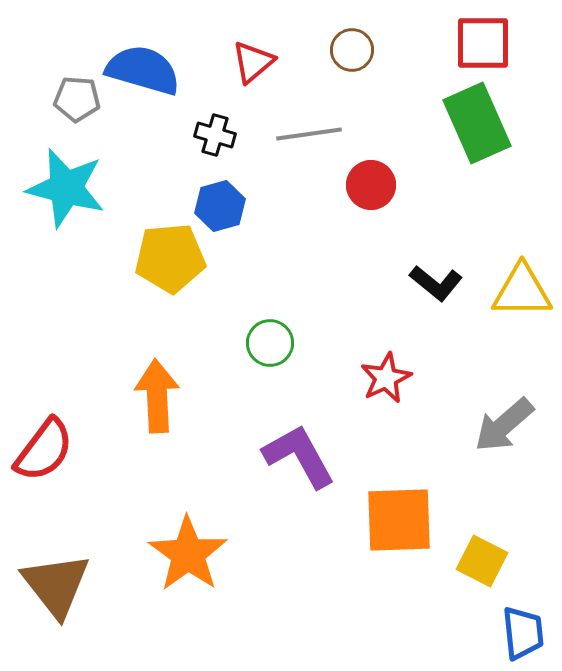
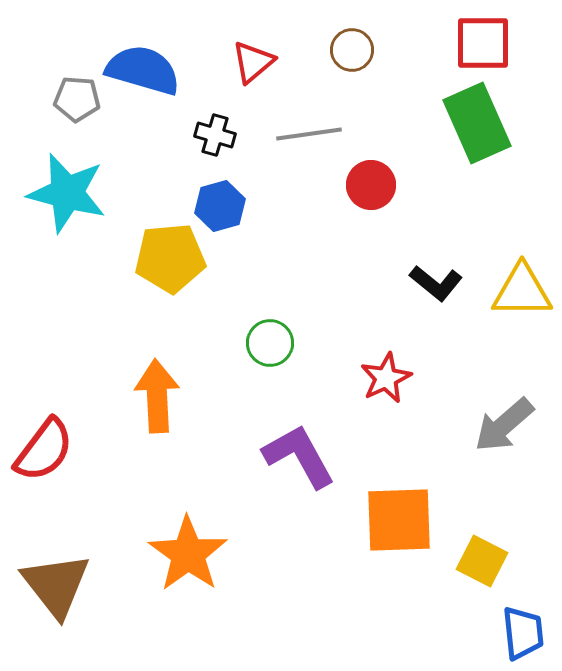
cyan star: moved 1 px right, 5 px down
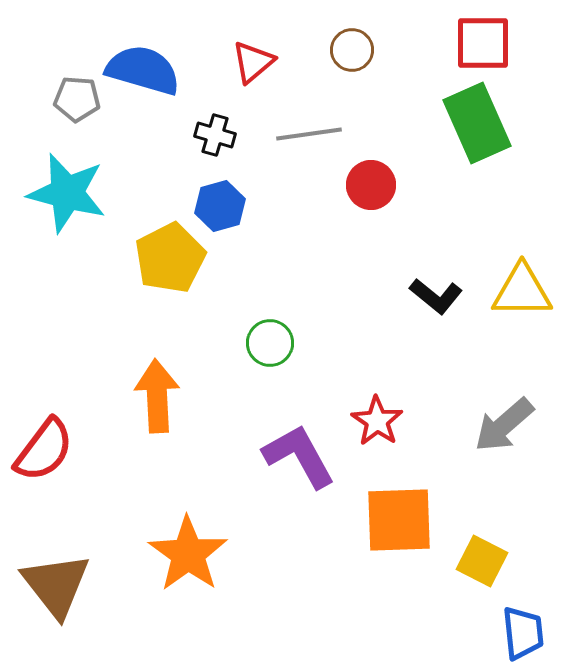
yellow pentagon: rotated 22 degrees counterclockwise
black L-shape: moved 13 px down
red star: moved 9 px left, 43 px down; rotated 12 degrees counterclockwise
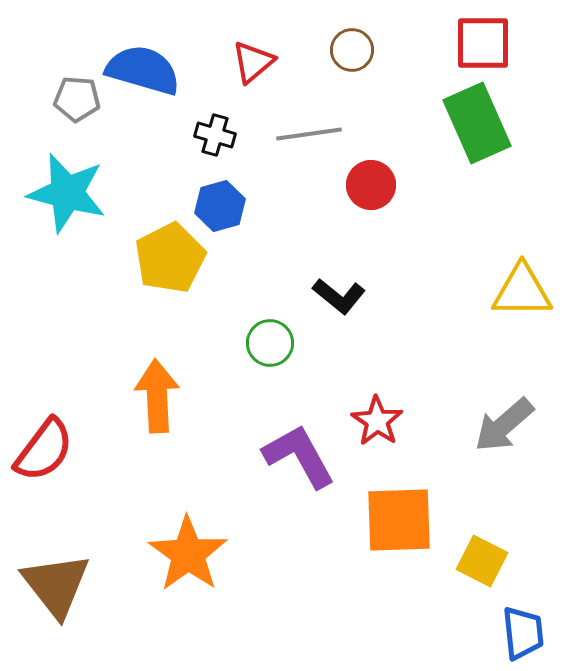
black L-shape: moved 97 px left
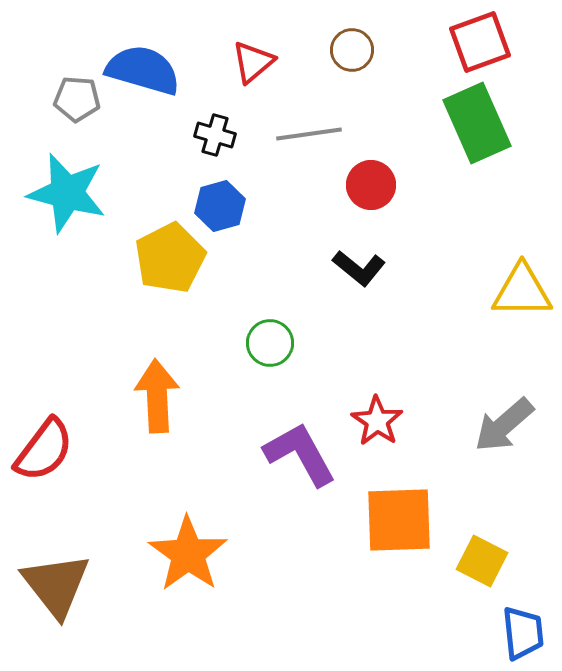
red square: moved 3 px left, 1 px up; rotated 20 degrees counterclockwise
black L-shape: moved 20 px right, 28 px up
purple L-shape: moved 1 px right, 2 px up
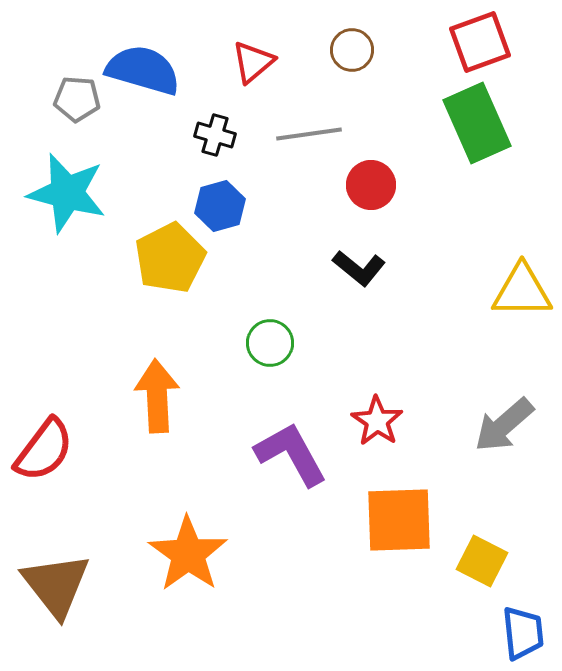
purple L-shape: moved 9 px left
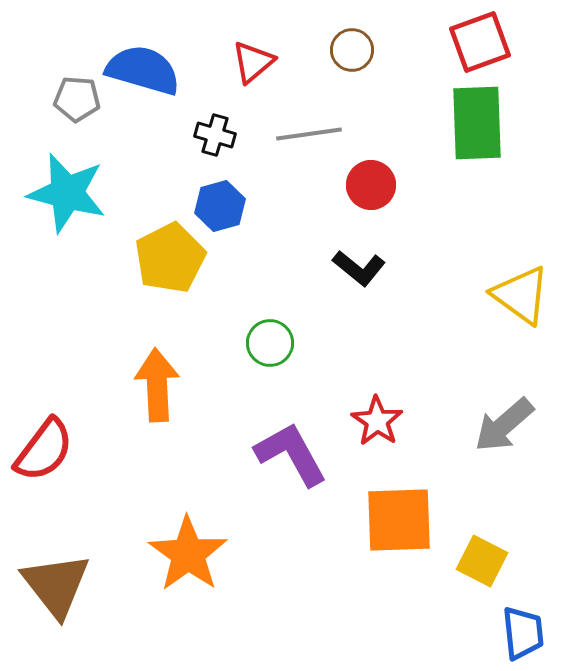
green rectangle: rotated 22 degrees clockwise
yellow triangle: moved 1 px left, 4 px down; rotated 36 degrees clockwise
orange arrow: moved 11 px up
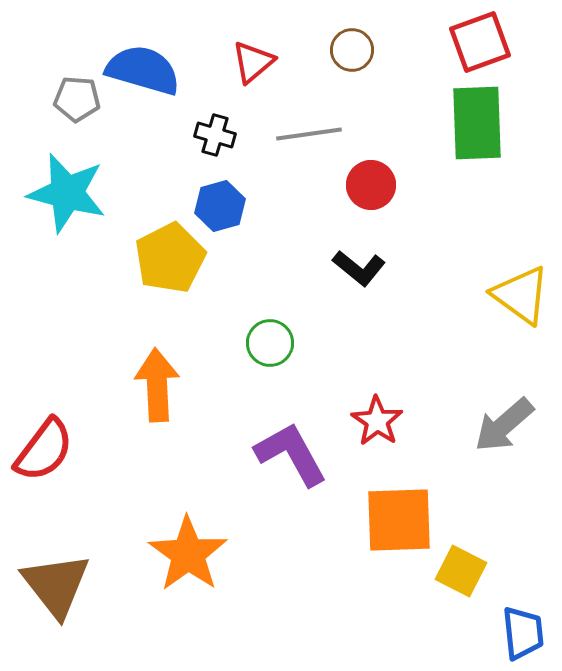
yellow square: moved 21 px left, 10 px down
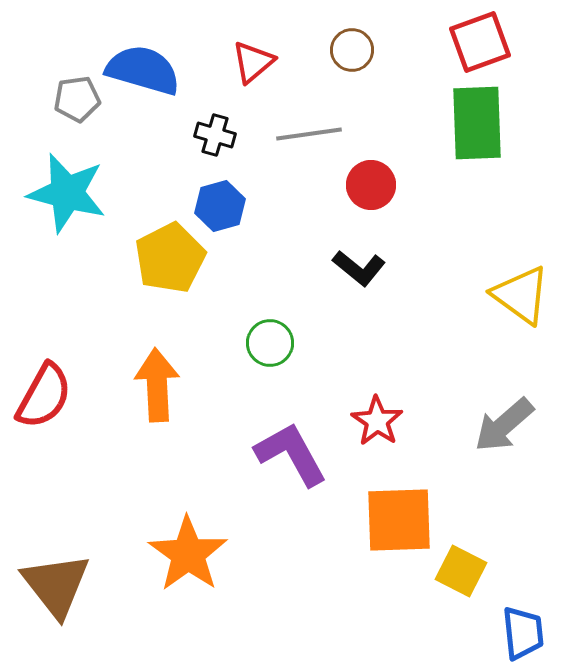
gray pentagon: rotated 12 degrees counterclockwise
red semicircle: moved 54 px up; rotated 8 degrees counterclockwise
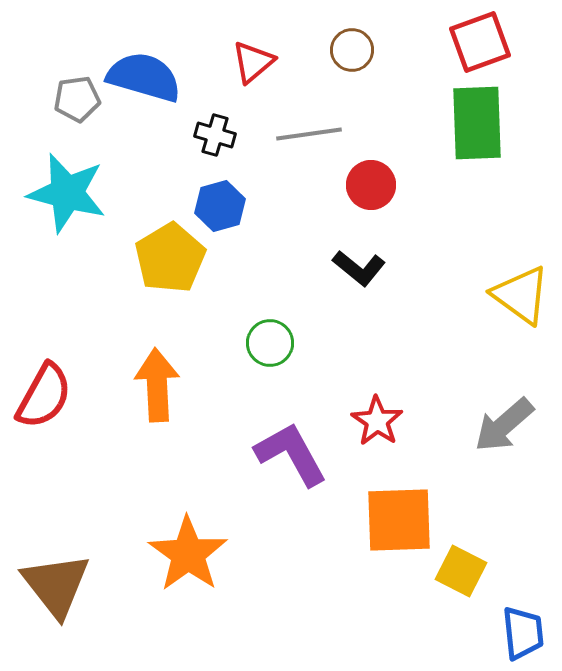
blue semicircle: moved 1 px right, 7 px down
yellow pentagon: rotated 4 degrees counterclockwise
